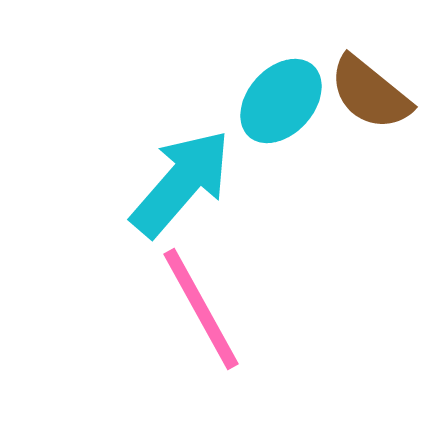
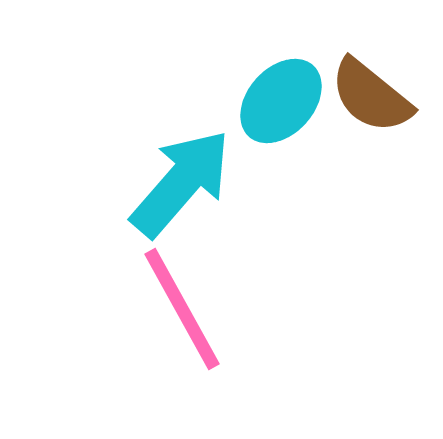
brown semicircle: moved 1 px right, 3 px down
pink line: moved 19 px left
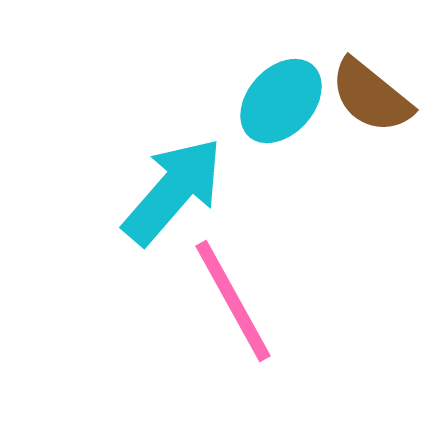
cyan arrow: moved 8 px left, 8 px down
pink line: moved 51 px right, 8 px up
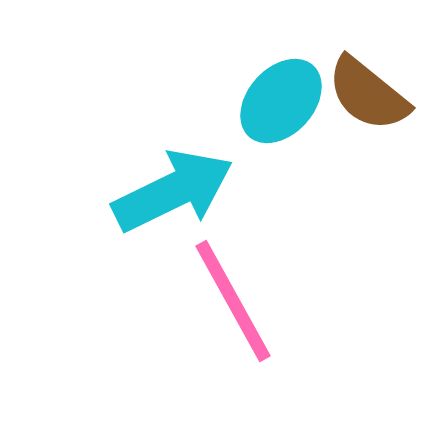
brown semicircle: moved 3 px left, 2 px up
cyan arrow: rotated 23 degrees clockwise
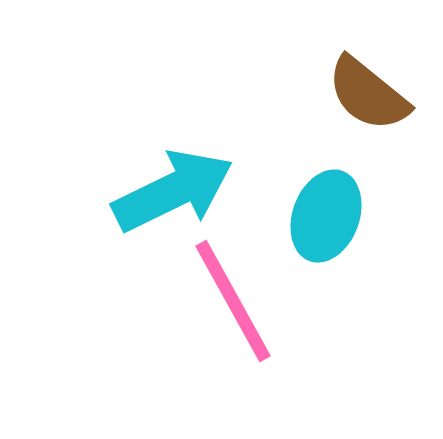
cyan ellipse: moved 45 px right, 115 px down; rotated 22 degrees counterclockwise
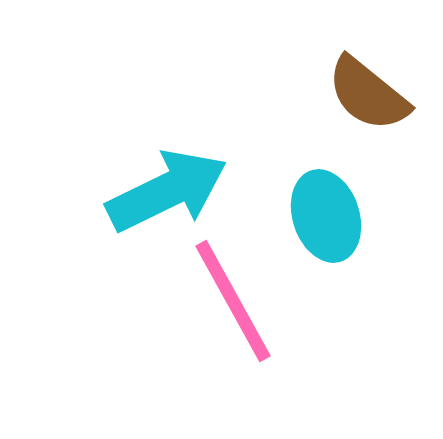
cyan arrow: moved 6 px left
cyan ellipse: rotated 38 degrees counterclockwise
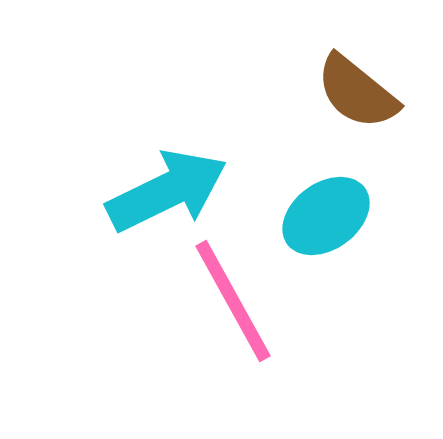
brown semicircle: moved 11 px left, 2 px up
cyan ellipse: rotated 72 degrees clockwise
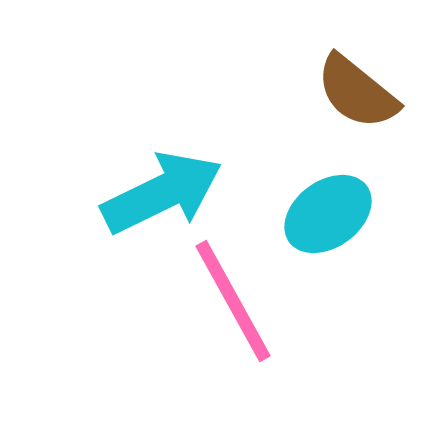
cyan arrow: moved 5 px left, 2 px down
cyan ellipse: moved 2 px right, 2 px up
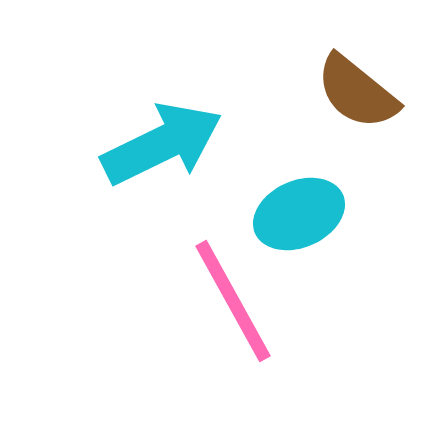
cyan arrow: moved 49 px up
cyan ellipse: moved 29 px left; rotated 12 degrees clockwise
